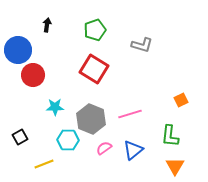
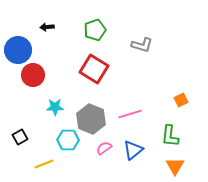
black arrow: moved 2 px down; rotated 104 degrees counterclockwise
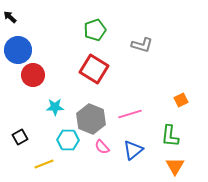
black arrow: moved 37 px left, 10 px up; rotated 48 degrees clockwise
pink semicircle: moved 2 px left, 1 px up; rotated 98 degrees counterclockwise
